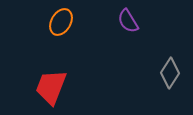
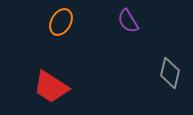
gray diamond: rotated 20 degrees counterclockwise
red trapezoid: rotated 78 degrees counterclockwise
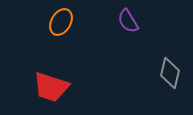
red trapezoid: rotated 15 degrees counterclockwise
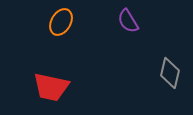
red trapezoid: rotated 6 degrees counterclockwise
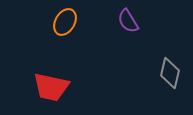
orange ellipse: moved 4 px right
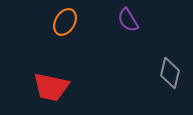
purple semicircle: moved 1 px up
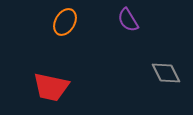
gray diamond: moved 4 px left; rotated 40 degrees counterclockwise
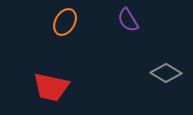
gray diamond: rotated 32 degrees counterclockwise
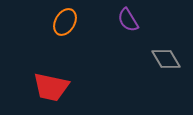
gray diamond: moved 14 px up; rotated 28 degrees clockwise
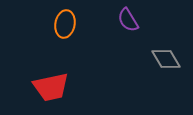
orange ellipse: moved 2 px down; rotated 20 degrees counterclockwise
red trapezoid: rotated 24 degrees counterclockwise
